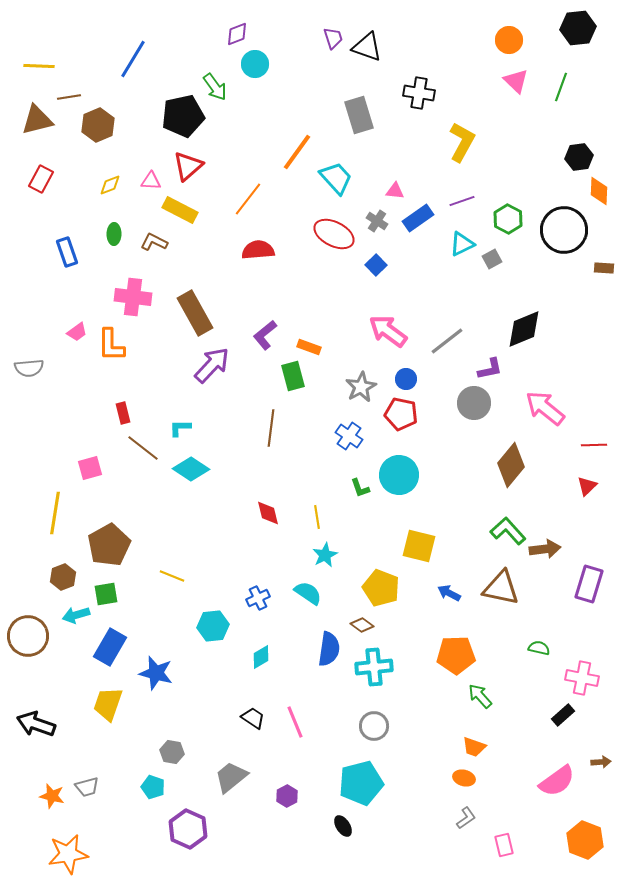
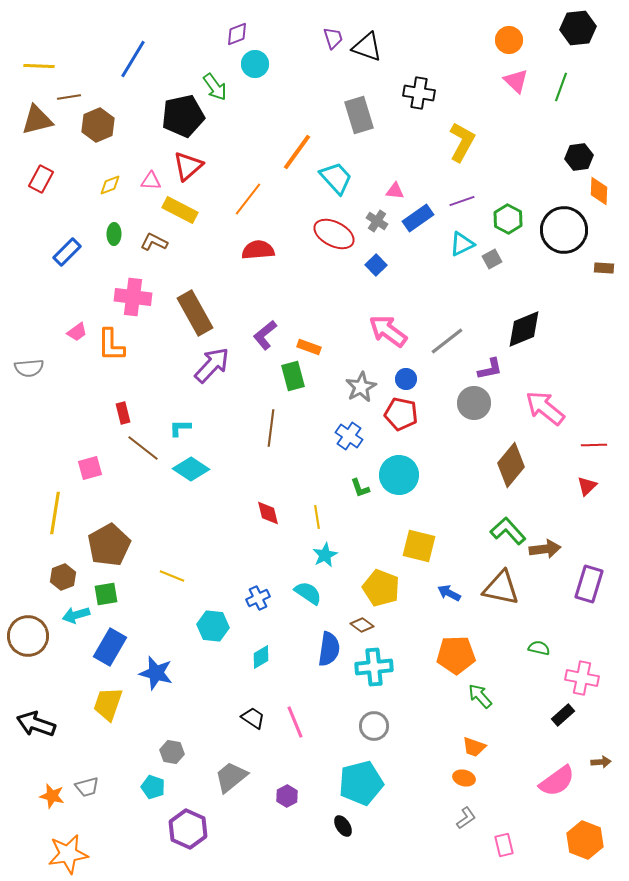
blue rectangle at (67, 252): rotated 64 degrees clockwise
cyan hexagon at (213, 626): rotated 12 degrees clockwise
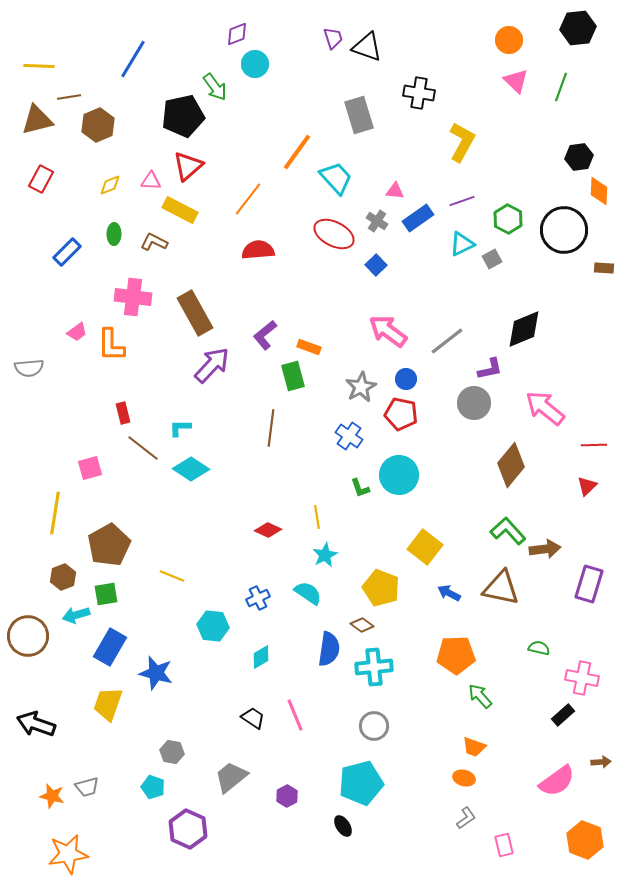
red diamond at (268, 513): moved 17 px down; rotated 52 degrees counterclockwise
yellow square at (419, 546): moved 6 px right, 1 px down; rotated 24 degrees clockwise
pink line at (295, 722): moved 7 px up
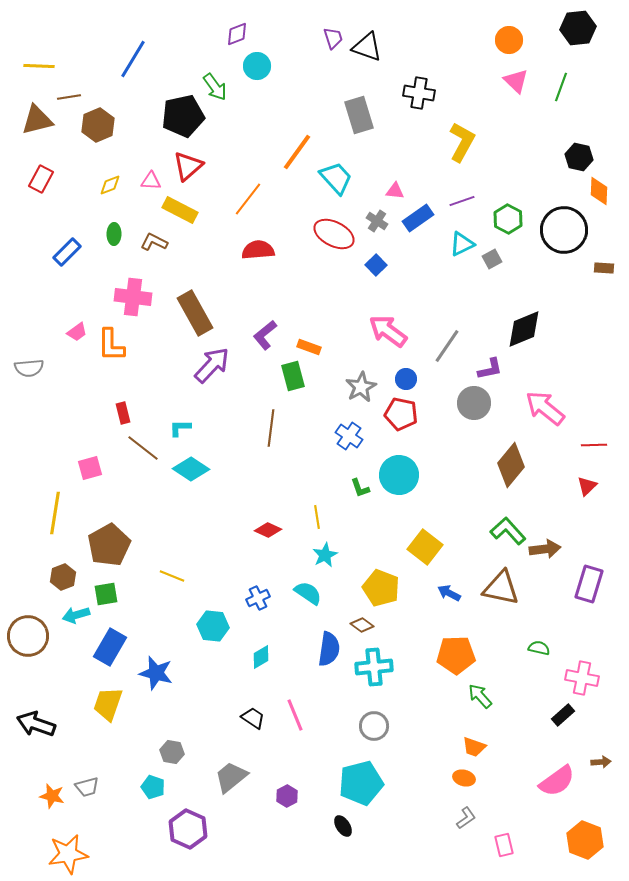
cyan circle at (255, 64): moved 2 px right, 2 px down
black hexagon at (579, 157): rotated 20 degrees clockwise
gray line at (447, 341): moved 5 px down; rotated 18 degrees counterclockwise
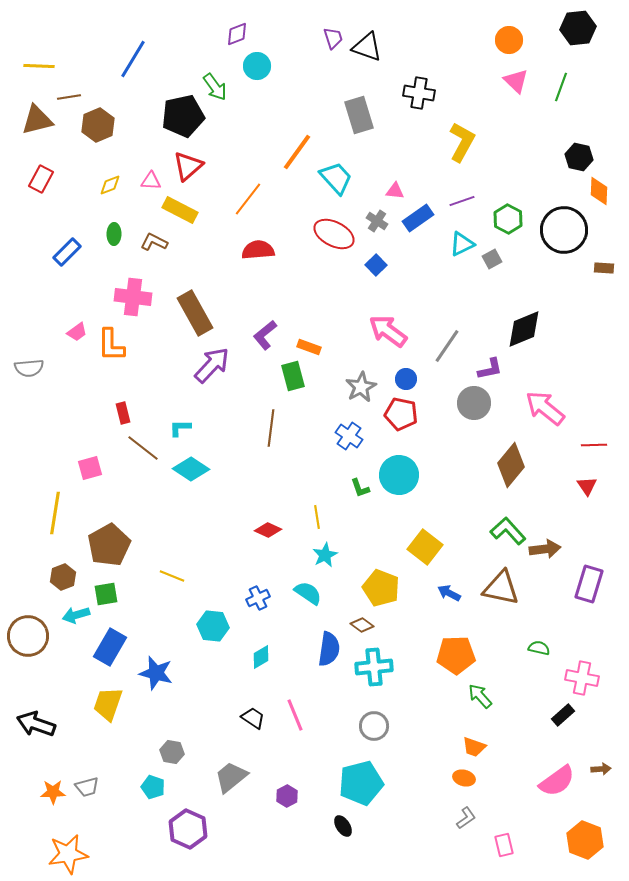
red triangle at (587, 486): rotated 20 degrees counterclockwise
brown arrow at (601, 762): moved 7 px down
orange star at (52, 796): moved 1 px right, 4 px up; rotated 15 degrees counterclockwise
